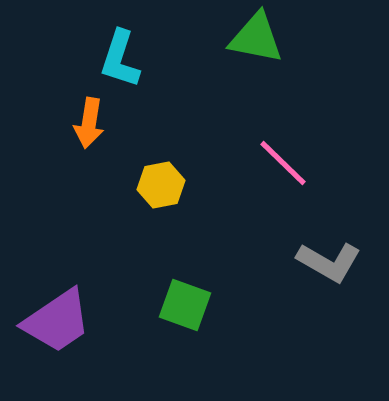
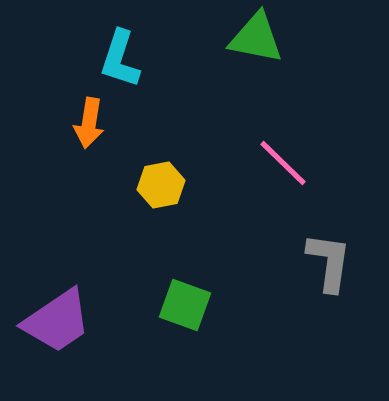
gray L-shape: rotated 112 degrees counterclockwise
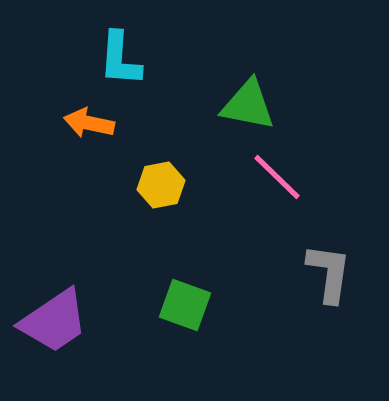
green triangle: moved 8 px left, 67 px down
cyan L-shape: rotated 14 degrees counterclockwise
orange arrow: rotated 93 degrees clockwise
pink line: moved 6 px left, 14 px down
gray L-shape: moved 11 px down
purple trapezoid: moved 3 px left
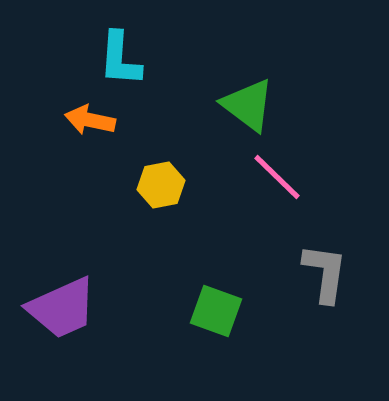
green triangle: rotated 26 degrees clockwise
orange arrow: moved 1 px right, 3 px up
gray L-shape: moved 4 px left
green square: moved 31 px right, 6 px down
purple trapezoid: moved 8 px right, 13 px up; rotated 10 degrees clockwise
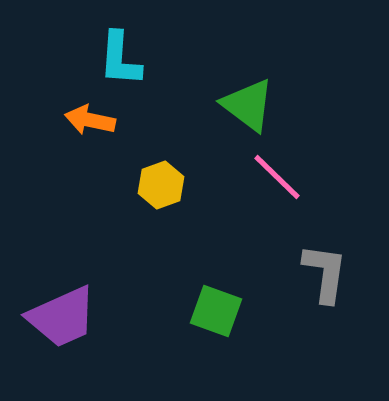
yellow hexagon: rotated 9 degrees counterclockwise
purple trapezoid: moved 9 px down
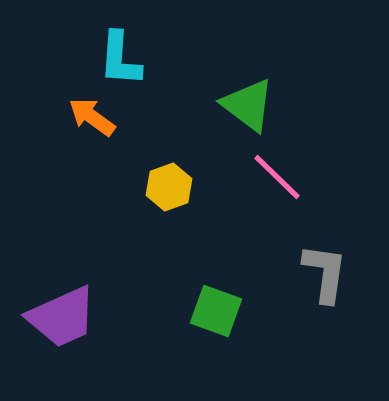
orange arrow: moved 2 px right, 3 px up; rotated 24 degrees clockwise
yellow hexagon: moved 8 px right, 2 px down
